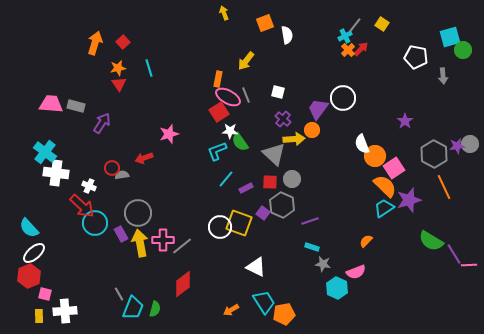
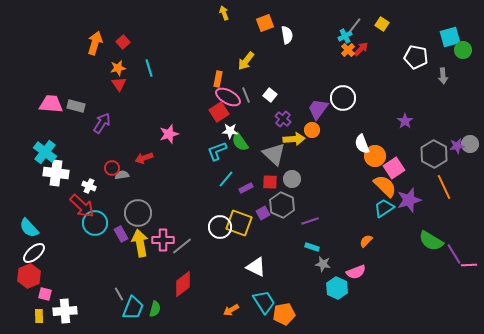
white square at (278, 92): moved 8 px left, 3 px down; rotated 24 degrees clockwise
purple square at (263, 213): rotated 24 degrees clockwise
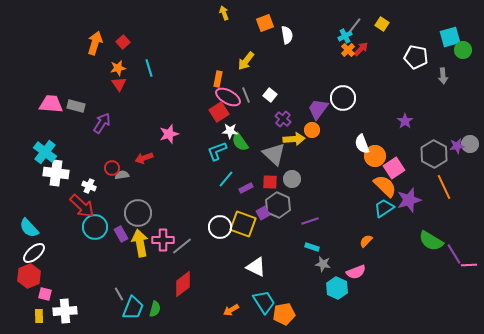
gray hexagon at (282, 205): moved 4 px left
cyan circle at (95, 223): moved 4 px down
yellow square at (239, 223): moved 4 px right, 1 px down
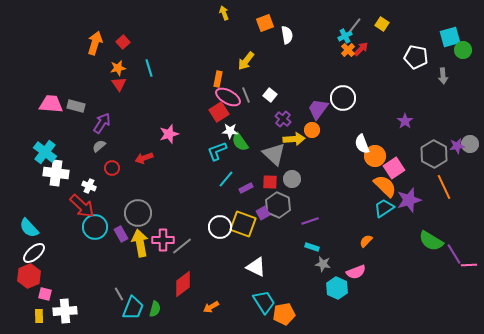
gray semicircle at (122, 175): moved 23 px left, 29 px up; rotated 32 degrees counterclockwise
orange arrow at (231, 310): moved 20 px left, 3 px up
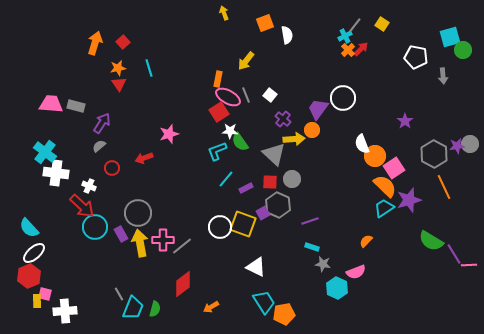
yellow rectangle at (39, 316): moved 2 px left, 15 px up
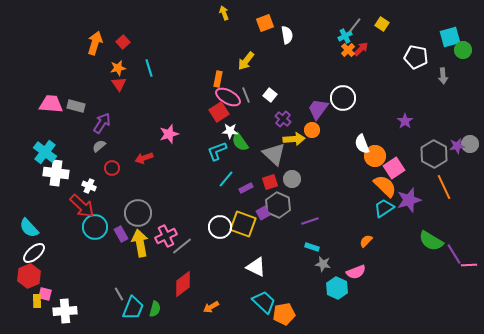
red square at (270, 182): rotated 21 degrees counterclockwise
pink cross at (163, 240): moved 3 px right, 4 px up; rotated 25 degrees counterclockwise
cyan trapezoid at (264, 302): rotated 15 degrees counterclockwise
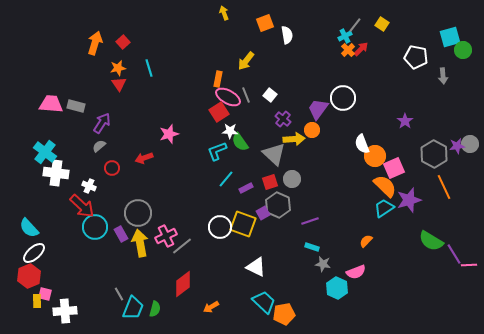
pink square at (394, 168): rotated 10 degrees clockwise
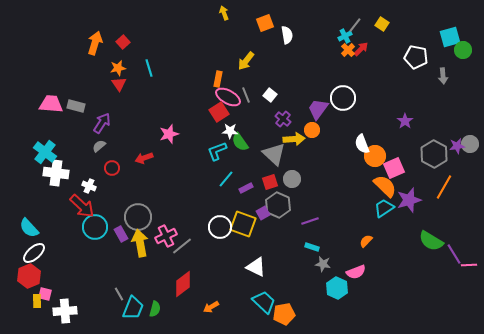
orange line at (444, 187): rotated 55 degrees clockwise
gray circle at (138, 213): moved 4 px down
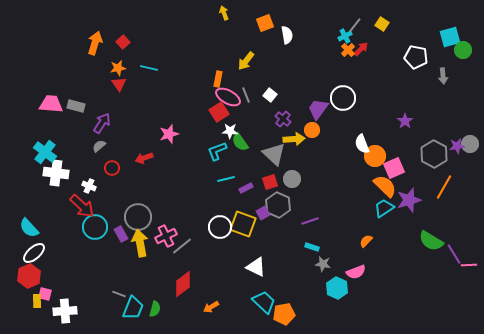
cyan line at (149, 68): rotated 60 degrees counterclockwise
cyan line at (226, 179): rotated 36 degrees clockwise
gray line at (119, 294): rotated 40 degrees counterclockwise
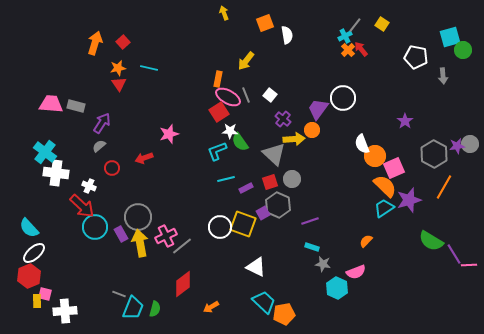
red arrow at (361, 49): rotated 84 degrees counterclockwise
